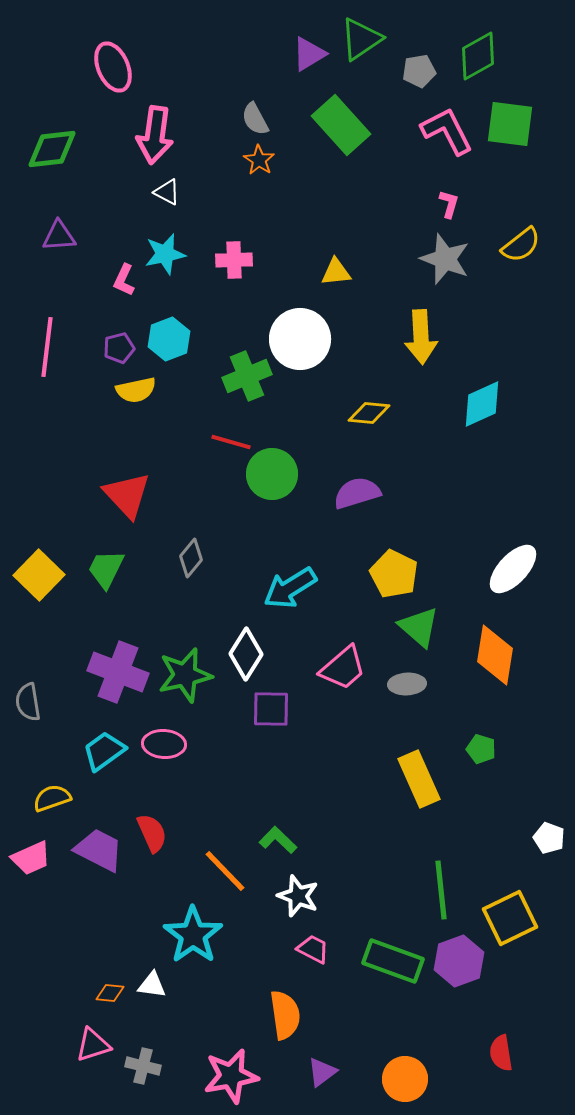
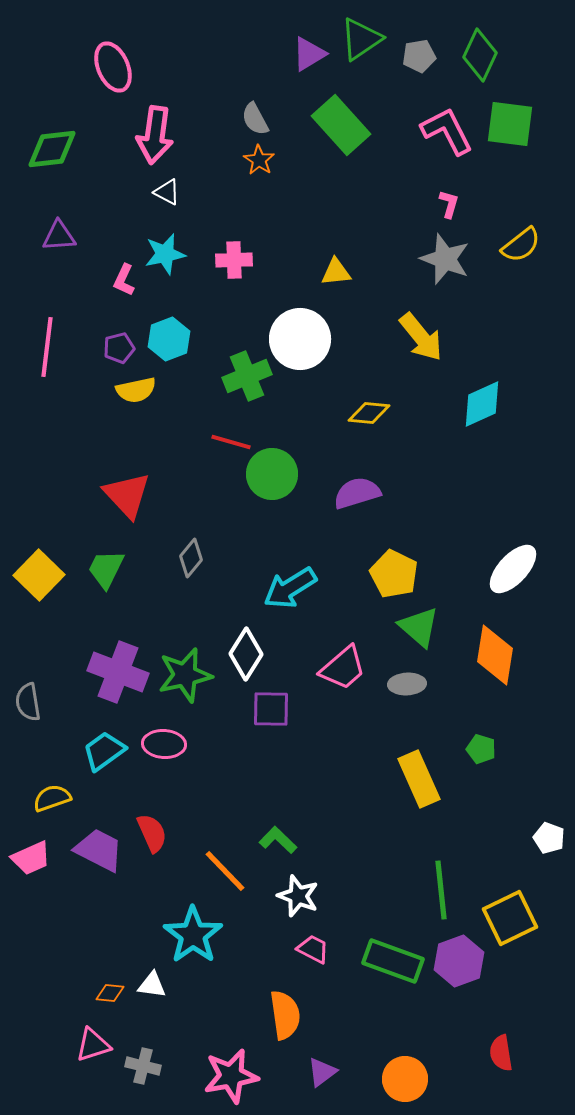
green diamond at (478, 56): moved 2 px right, 1 px up; rotated 36 degrees counterclockwise
gray pentagon at (419, 71): moved 15 px up
yellow arrow at (421, 337): rotated 36 degrees counterclockwise
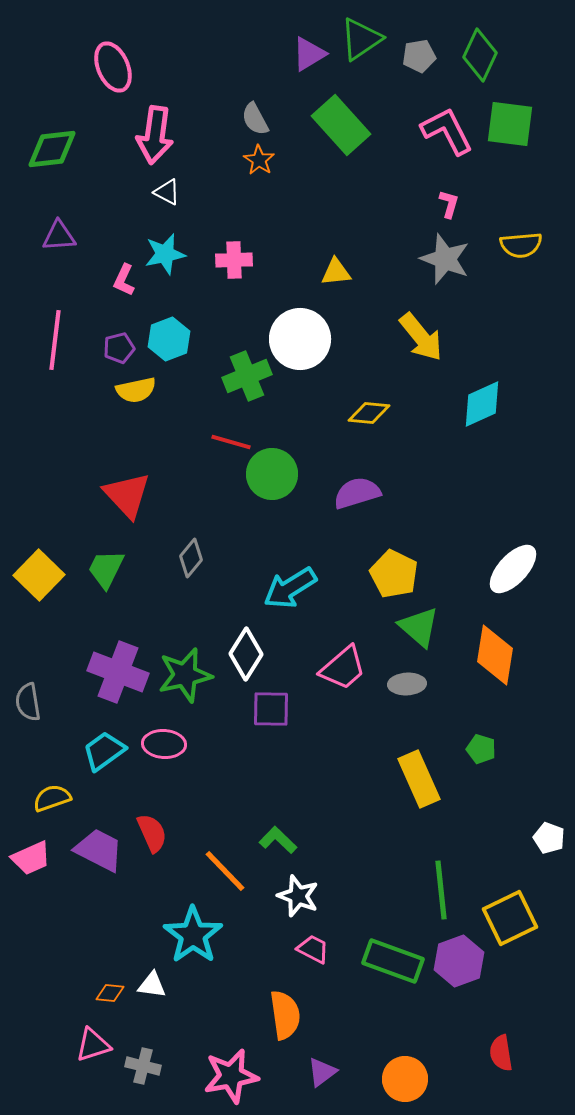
yellow semicircle at (521, 245): rotated 33 degrees clockwise
pink line at (47, 347): moved 8 px right, 7 px up
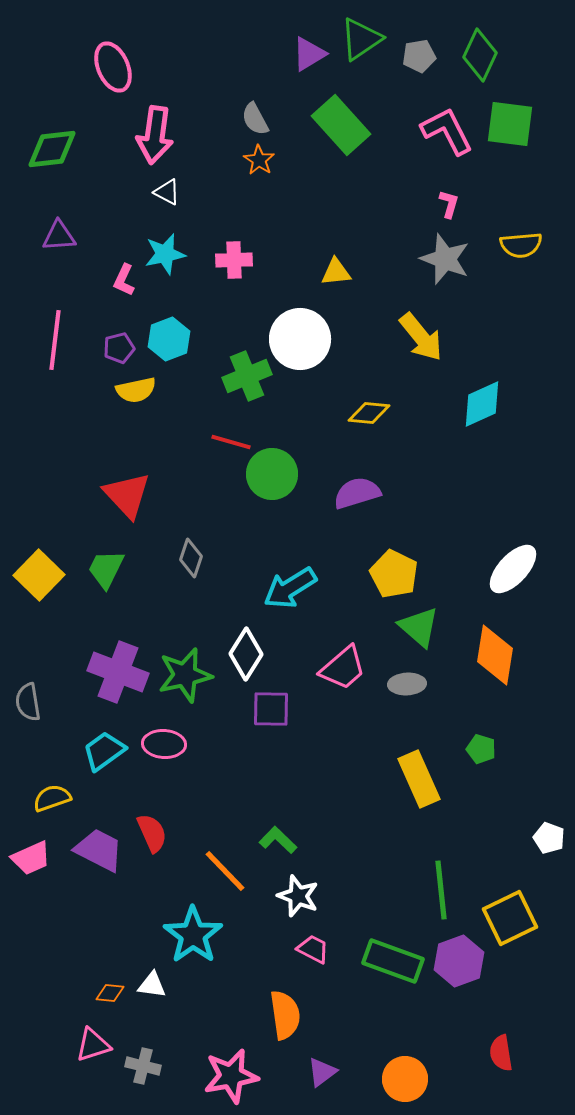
gray diamond at (191, 558): rotated 21 degrees counterclockwise
